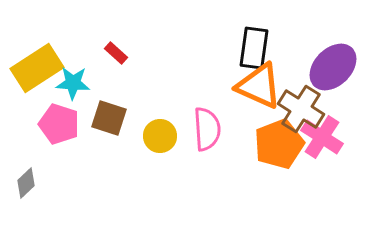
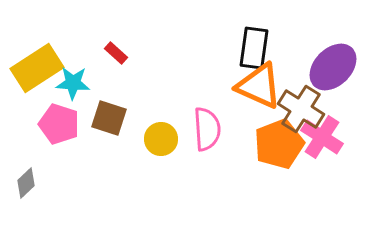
yellow circle: moved 1 px right, 3 px down
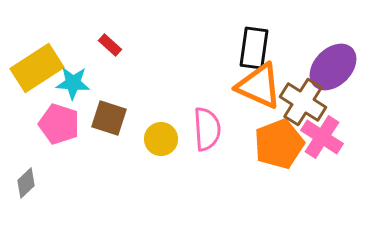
red rectangle: moved 6 px left, 8 px up
brown cross: moved 2 px right, 7 px up
